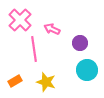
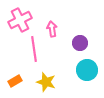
pink cross: rotated 20 degrees clockwise
pink arrow: rotated 56 degrees clockwise
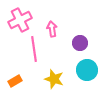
yellow star: moved 8 px right, 3 px up
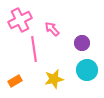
pink arrow: rotated 35 degrees counterclockwise
purple circle: moved 2 px right
yellow star: rotated 30 degrees counterclockwise
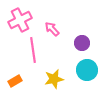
pink line: moved 1 px left, 1 px down
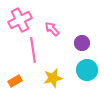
yellow star: moved 1 px left, 1 px up
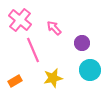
pink cross: rotated 25 degrees counterclockwise
pink arrow: moved 2 px right, 1 px up
pink line: rotated 15 degrees counterclockwise
cyan circle: moved 3 px right
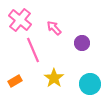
cyan circle: moved 14 px down
yellow star: moved 1 px right; rotated 24 degrees counterclockwise
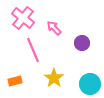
pink cross: moved 3 px right, 2 px up
orange rectangle: rotated 16 degrees clockwise
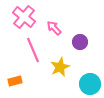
pink cross: moved 1 px right, 1 px up
purple circle: moved 2 px left, 1 px up
yellow star: moved 6 px right, 11 px up; rotated 12 degrees clockwise
